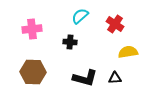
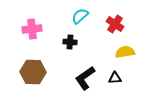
yellow semicircle: moved 3 px left
black L-shape: rotated 130 degrees clockwise
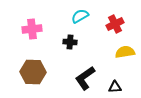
cyan semicircle: rotated 12 degrees clockwise
red cross: rotated 30 degrees clockwise
black triangle: moved 9 px down
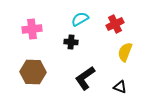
cyan semicircle: moved 3 px down
black cross: moved 1 px right
yellow semicircle: rotated 60 degrees counterclockwise
black triangle: moved 5 px right; rotated 24 degrees clockwise
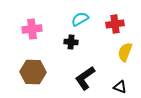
red cross: rotated 18 degrees clockwise
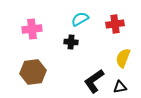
yellow semicircle: moved 2 px left, 6 px down
brown hexagon: rotated 10 degrees counterclockwise
black L-shape: moved 9 px right, 3 px down
black triangle: rotated 32 degrees counterclockwise
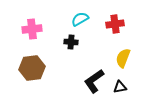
brown hexagon: moved 1 px left, 4 px up
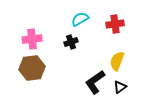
pink cross: moved 10 px down
black cross: rotated 24 degrees counterclockwise
yellow semicircle: moved 6 px left, 3 px down
black L-shape: moved 1 px right, 1 px down
black triangle: rotated 24 degrees counterclockwise
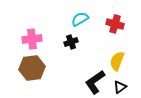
red cross: rotated 24 degrees clockwise
